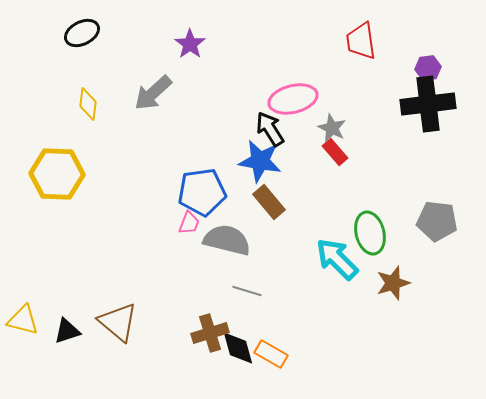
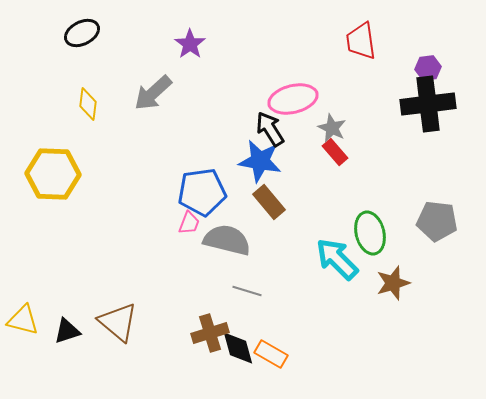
yellow hexagon: moved 4 px left
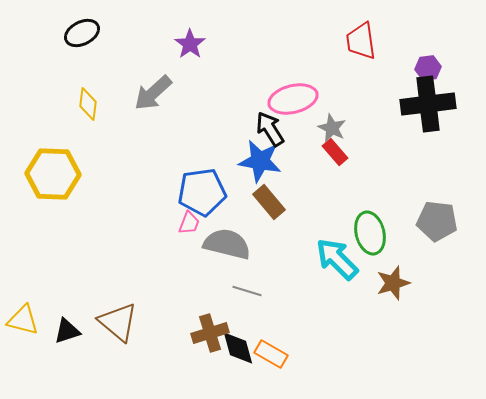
gray semicircle: moved 4 px down
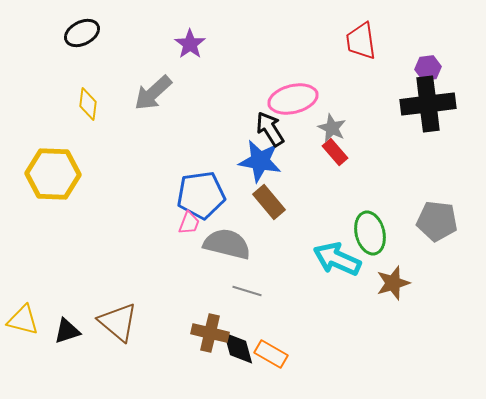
blue pentagon: moved 1 px left, 3 px down
cyan arrow: rotated 21 degrees counterclockwise
brown cross: rotated 30 degrees clockwise
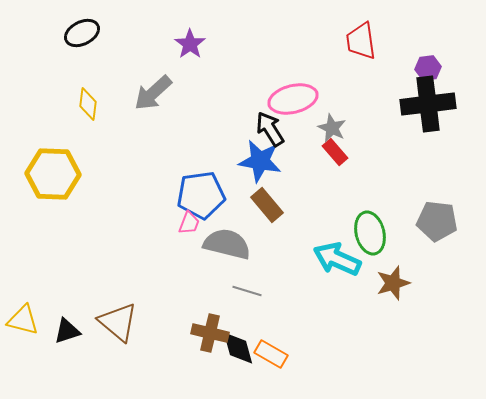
brown rectangle: moved 2 px left, 3 px down
